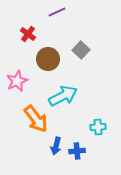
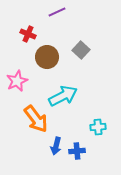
red cross: rotated 14 degrees counterclockwise
brown circle: moved 1 px left, 2 px up
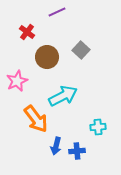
red cross: moved 1 px left, 2 px up; rotated 14 degrees clockwise
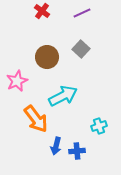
purple line: moved 25 px right, 1 px down
red cross: moved 15 px right, 21 px up
gray square: moved 1 px up
cyan cross: moved 1 px right, 1 px up; rotated 14 degrees counterclockwise
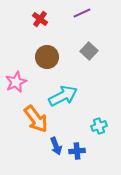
red cross: moved 2 px left, 8 px down
gray square: moved 8 px right, 2 px down
pink star: moved 1 px left, 1 px down
blue arrow: rotated 36 degrees counterclockwise
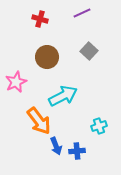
red cross: rotated 21 degrees counterclockwise
orange arrow: moved 3 px right, 2 px down
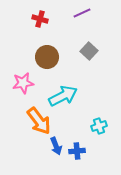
pink star: moved 7 px right, 1 px down; rotated 15 degrees clockwise
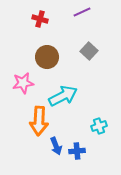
purple line: moved 1 px up
orange arrow: rotated 40 degrees clockwise
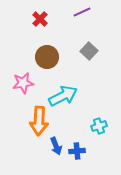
red cross: rotated 28 degrees clockwise
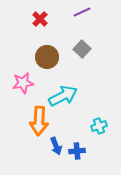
gray square: moved 7 px left, 2 px up
